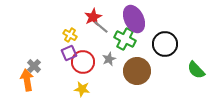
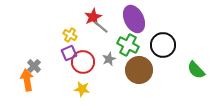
green cross: moved 3 px right, 6 px down
black circle: moved 2 px left, 1 px down
brown circle: moved 2 px right, 1 px up
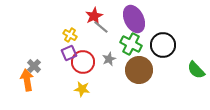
red star: moved 1 px right, 1 px up
green cross: moved 3 px right, 1 px up
